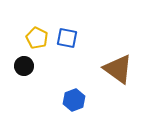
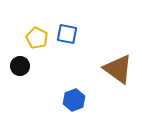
blue square: moved 4 px up
black circle: moved 4 px left
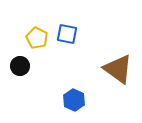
blue hexagon: rotated 15 degrees counterclockwise
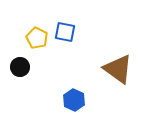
blue square: moved 2 px left, 2 px up
black circle: moved 1 px down
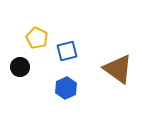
blue square: moved 2 px right, 19 px down; rotated 25 degrees counterclockwise
blue hexagon: moved 8 px left, 12 px up; rotated 10 degrees clockwise
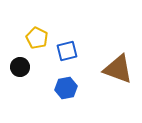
brown triangle: rotated 16 degrees counterclockwise
blue hexagon: rotated 15 degrees clockwise
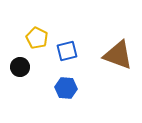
brown triangle: moved 14 px up
blue hexagon: rotated 15 degrees clockwise
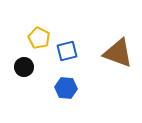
yellow pentagon: moved 2 px right
brown triangle: moved 2 px up
black circle: moved 4 px right
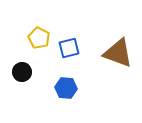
blue square: moved 2 px right, 3 px up
black circle: moved 2 px left, 5 px down
